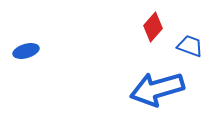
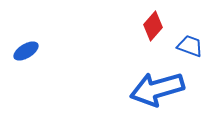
red diamond: moved 1 px up
blue ellipse: rotated 15 degrees counterclockwise
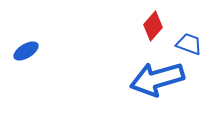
blue trapezoid: moved 1 px left, 2 px up
blue arrow: moved 10 px up
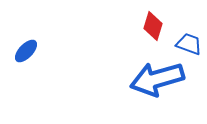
red diamond: rotated 24 degrees counterclockwise
blue ellipse: rotated 15 degrees counterclockwise
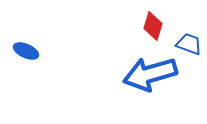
blue ellipse: rotated 70 degrees clockwise
blue arrow: moved 7 px left, 5 px up
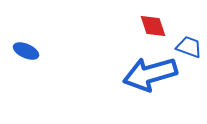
red diamond: rotated 36 degrees counterclockwise
blue trapezoid: moved 3 px down
